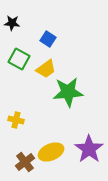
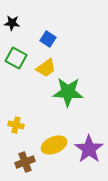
green square: moved 3 px left, 1 px up
yellow trapezoid: moved 1 px up
green star: rotated 8 degrees clockwise
yellow cross: moved 5 px down
yellow ellipse: moved 3 px right, 7 px up
brown cross: rotated 18 degrees clockwise
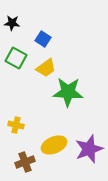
blue square: moved 5 px left
purple star: rotated 16 degrees clockwise
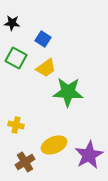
purple star: moved 6 px down; rotated 8 degrees counterclockwise
brown cross: rotated 12 degrees counterclockwise
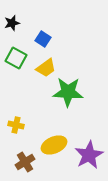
black star: rotated 21 degrees counterclockwise
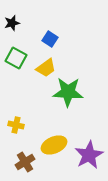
blue square: moved 7 px right
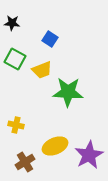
black star: rotated 21 degrees clockwise
green square: moved 1 px left, 1 px down
yellow trapezoid: moved 4 px left, 2 px down; rotated 15 degrees clockwise
yellow ellipse: moved 1 px right, 1 px down
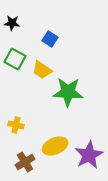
yellow trapezoid: rotated 55 degrees clockwise
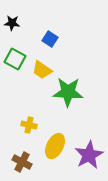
yellow cross: moved 13 px right
yellow ellipse: rotated 40 degrees counterclockwise
brown cross: moved 3 px left; rotated 30 degrees counterclockwise
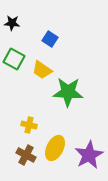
green square: moved 1 px left
yellow ellipse: moved 2 px down
brown cross: moved 4 px right, 7 px up
